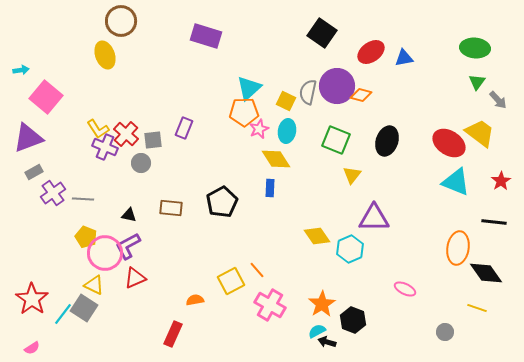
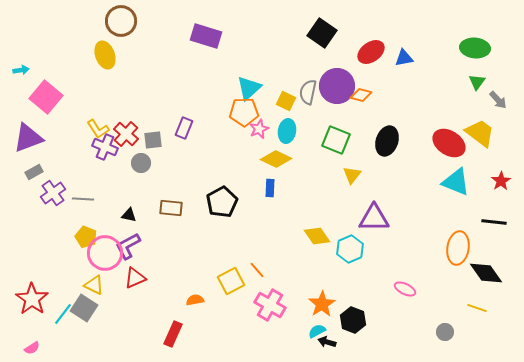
yellow diamond at (276, 159): rotated 32 degrees counterclockwise
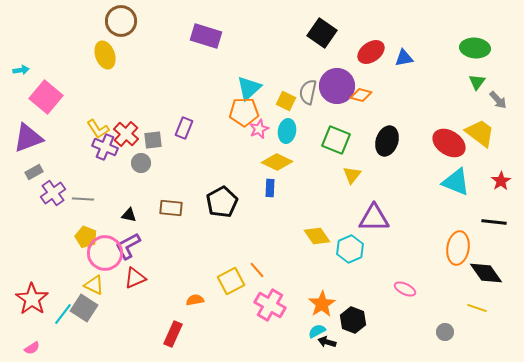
yellow diamond at (276, 159): moved 1 px right, 3 px down
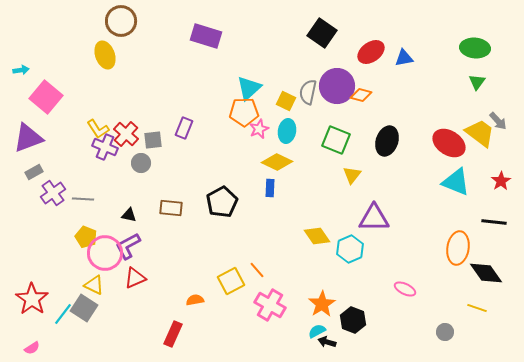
gray arrow at (498, 100): moved 21 px down
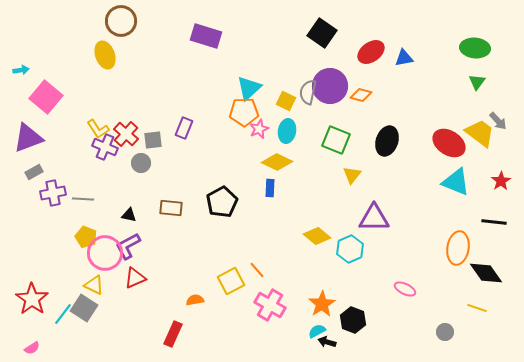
purple circle at (337, 86): moved 7 px left
purple cross at (53, 193): rotated 25 degrees clockwise
yellow diamond at (317, 236): rotated 16 degrees counterclockwise
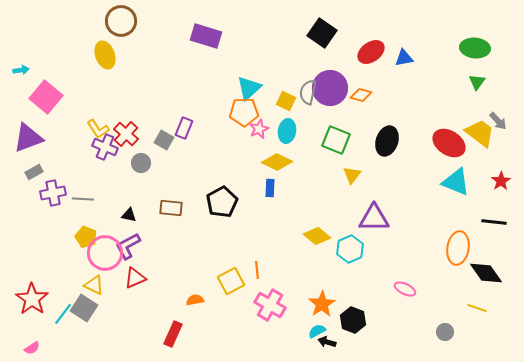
purple circle at (330, 86): moved 2 px down
gray square at (153, 140): moved 11 px right; rotated 36 degrees clockwise
orange line at (257, 270): rotated 36 degrees clockwise
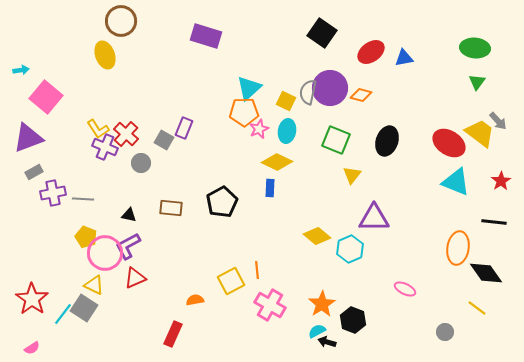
yellow line at (477, 308): rotated 18 degrees clockwise
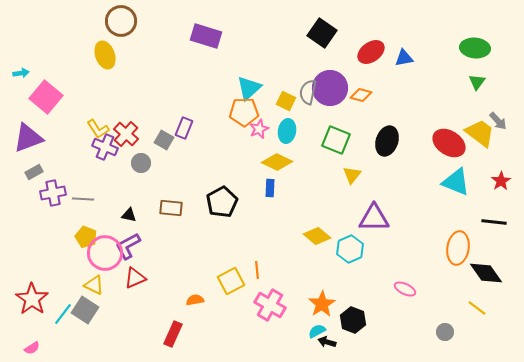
cyan arrow at (21, 70): moved 3 px down
gray square at (84, 308): moved 1 px right, 2 px down
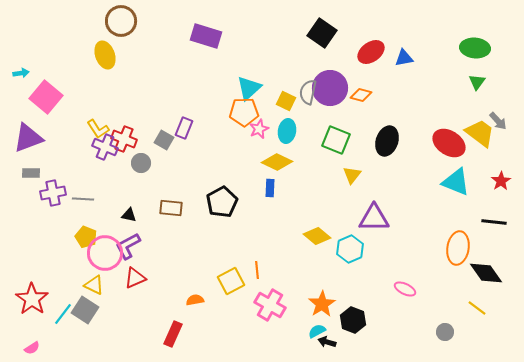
red cross at (126, 134): moved 2 px left, 5 px down; rotated 20 degrees counterclockwise
gray rectangle at (34, 172): moved 3 px left, 1 px down; rotated 30 degrees clockwise
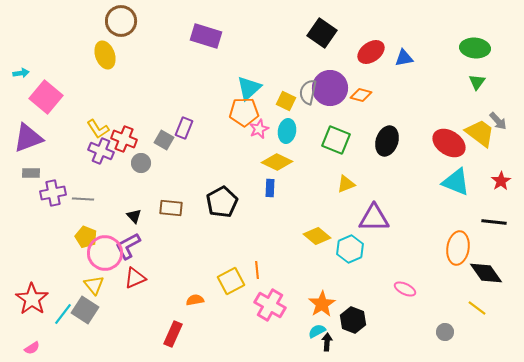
purple cross at (105, 147): moved 4 px left, 4 px down
yellow triangle at (352, 175): moved 6 px left, 9 px down; rotated 30 degrees clockwise
black triangle at (129, 215): moved 5 px right, 1 px down; rotated 35 degrees clockwise
yellow triangle at (94, 285): rotated 25 degrees clockwise
black arrow at (327, 342): rotated 78 degrees clockwise
